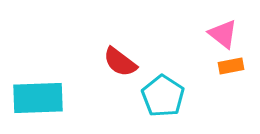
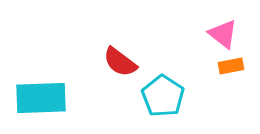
cyan rectangle: moved 3 px right
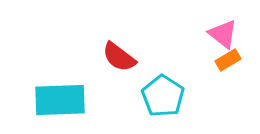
red semicircle: moved 1 px left, 5 px up
orange rectangle: moved 3 px left, 6 px up; rotated 20 degrees counterclockwise
cyan rectangle: moved 19 px right, 2 px down
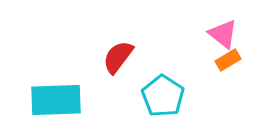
red semicircle: moved 1 px left; rotated 90 degrees clockwise
cyan rectangle: moved 4 px left
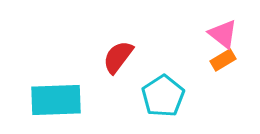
orange rectangle: moved 5 px left
cyan pentagon: rotated 6 degrees clockwise
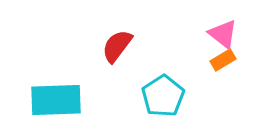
red semicircle: moved 1 px left, 11 px up
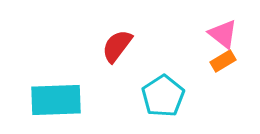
orange rectangle: moved 1 px down
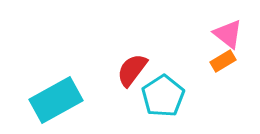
pink triangle: moved 5 px right
red semicircle: moved 15 px right, 24 px down
cyan rectangle: rotated 27 degrees counterclockwise
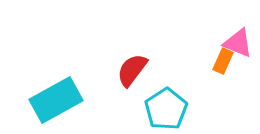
pink triangle: moved 10 px right, 9 px down; rotated 16 degrees counterclockwise
orange rectangle: rotated 35 degrees counterclockwise
cyan pentagon: moved 3 px right, 13 px down
